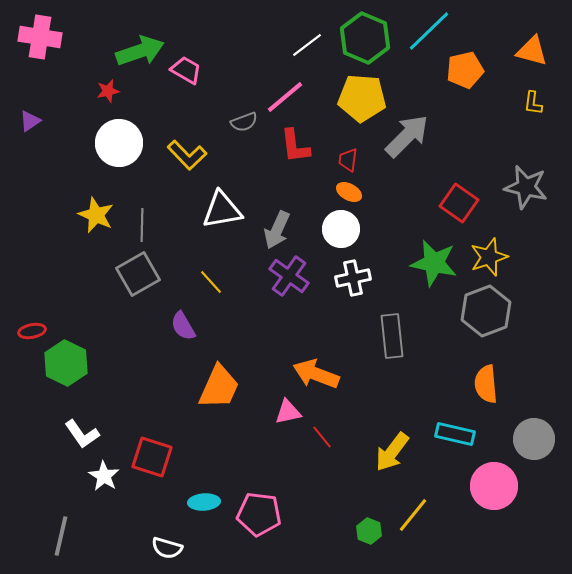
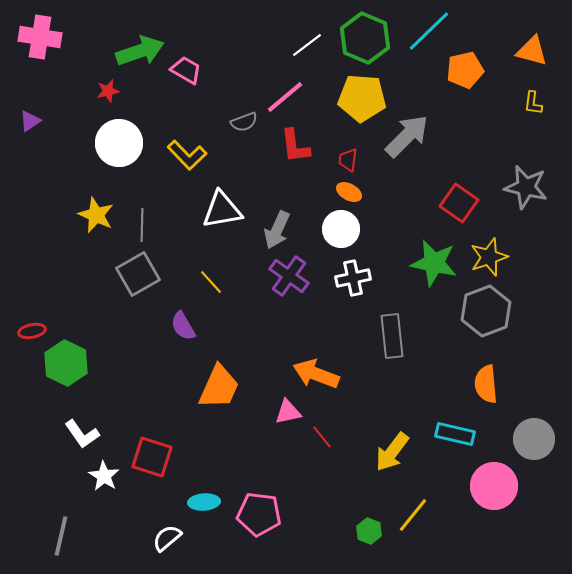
white semicircle at (167, 548): moved 10 px up; rotated 124 degrees clockwise
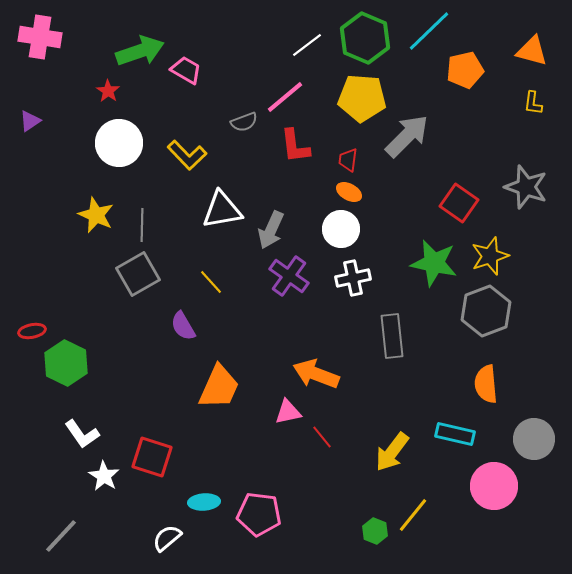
red star at (108, 91): rotated 25 degrees counterclockwise
gray star at (526, 187): rotated 6 degrees clockwise
gray arrow at (277, 230): moved 6 px left
yellow star at (489, 257): moved 1 px right, 1 px up
green hexagon at (369, 531): moved 6 px right
gray line at (61, 536): rotated 30 degrees clockwise
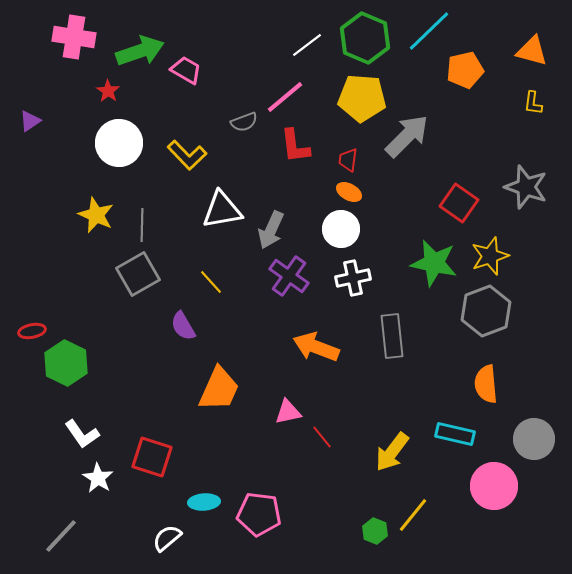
pink cross at (40, 37): moved 34 px right
orange arrow at (316, 374): moved 27 px up
orange trapezoid at (219, 387): moved 2 px down
white star at (104, 476): moved 6 px left, 2 px down
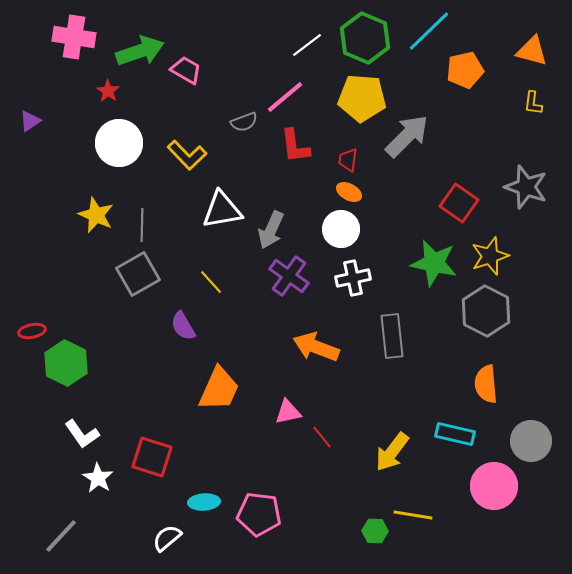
gray hexagon at (486, 311): rotated 12 degrees counterclockwise
gray circle at (534, 439): moved 3 px left, 2 px down
yellow line at (413, 515): rotated 60 degrees clockwise
green hexagon at (375, 531): rotated 20 degrees counterclockwise
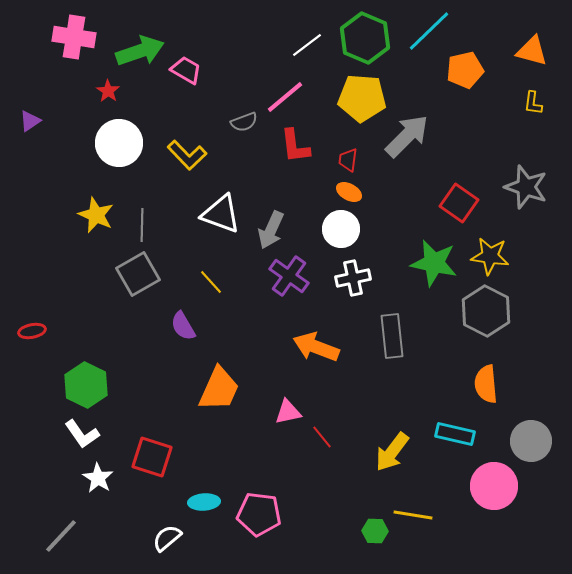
white triangle at (222, 210): moved 1 px left, 4 px down; rotated 30 degrees clockwise
yellow star at (490, 256): rotated 27 degrees clockwise
green hexagon at (66, 363): moved 20 px right, 22 px down
